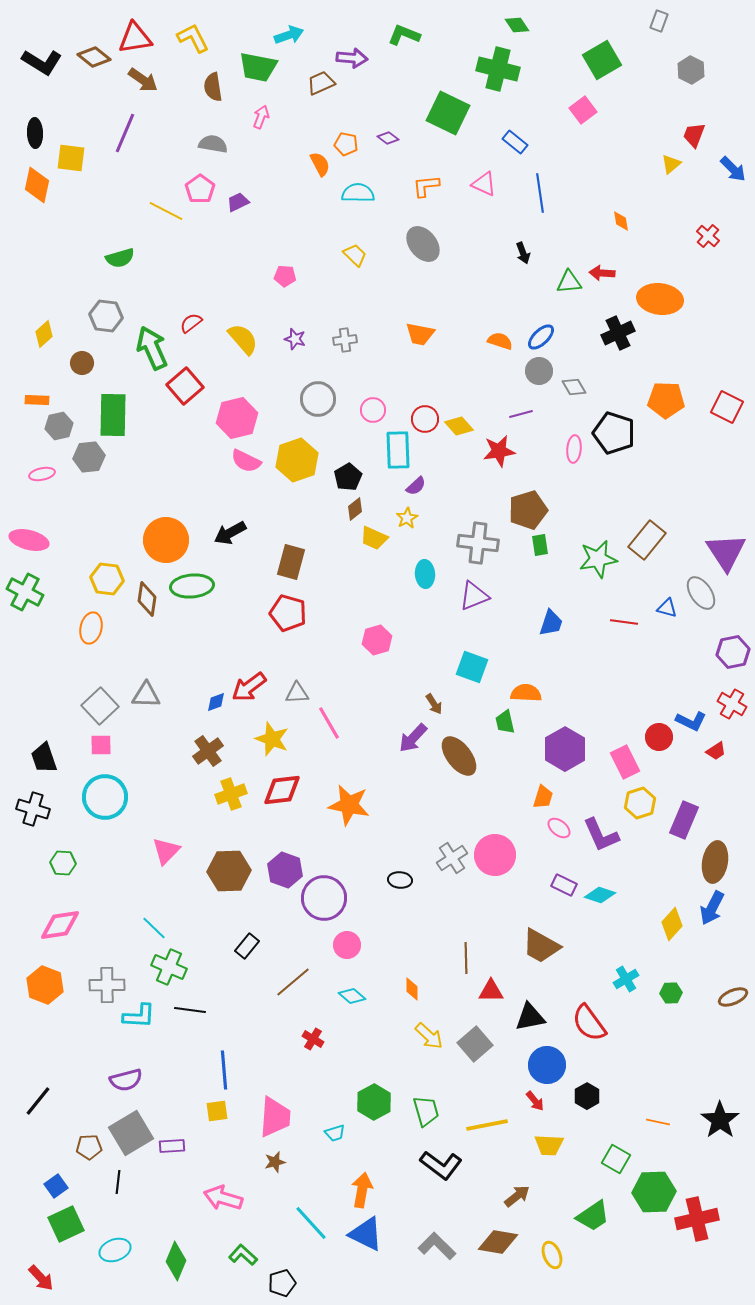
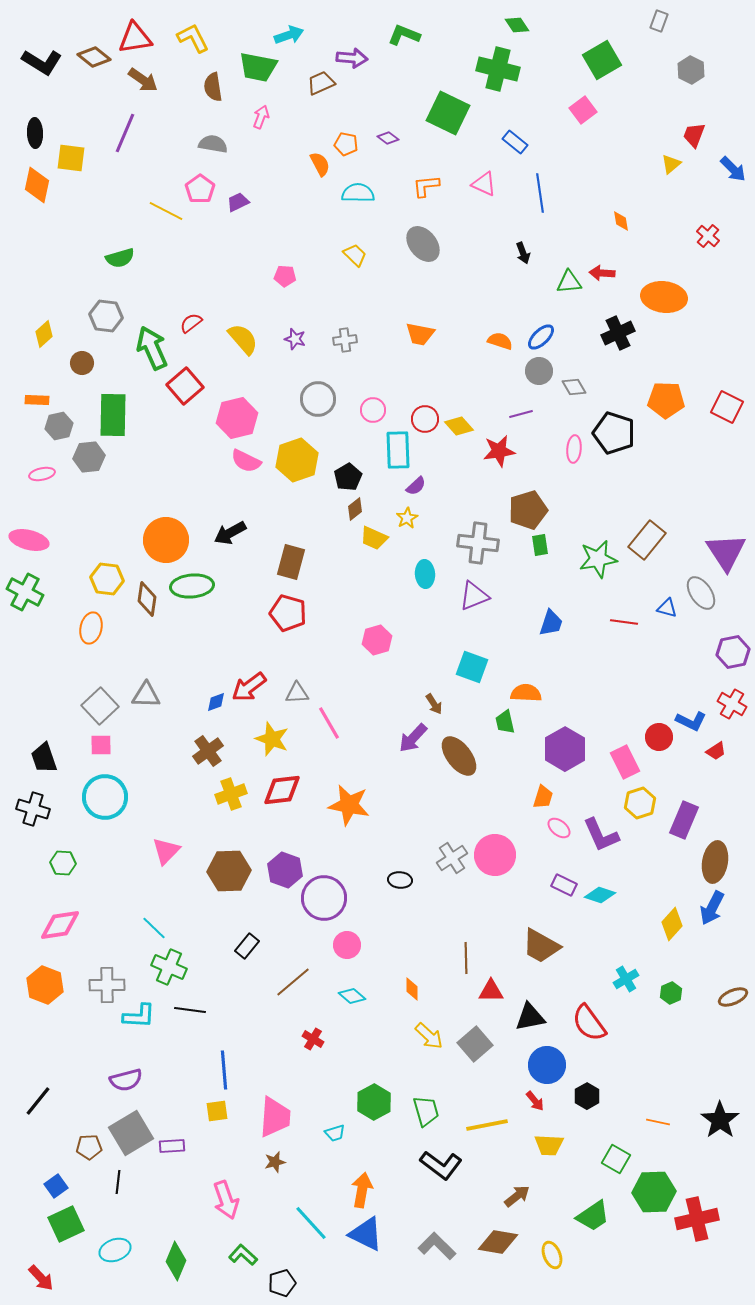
orange ellipse at (660, 299): moved 4 px right, 2 px up
green hexagon at (671, 993): rotated 20 degrees counterclockwise
pink arrow at (223, 1198): moved 3 px right, 2 px down; rotated 126 degrees counterclockwise
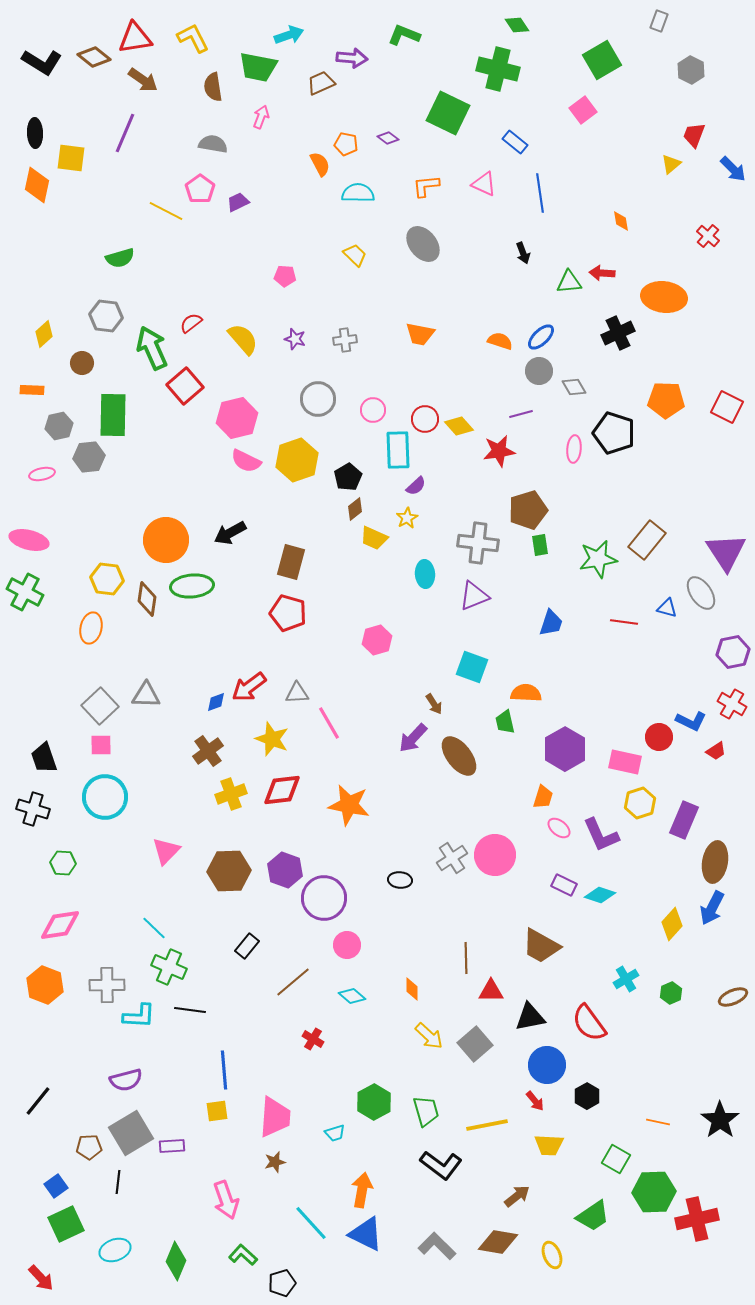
orange rectangle at (37, 400): moved 5 px left, 10 px up
pink rectangle at (625, 762): rotated 52 degrees counterclockwise
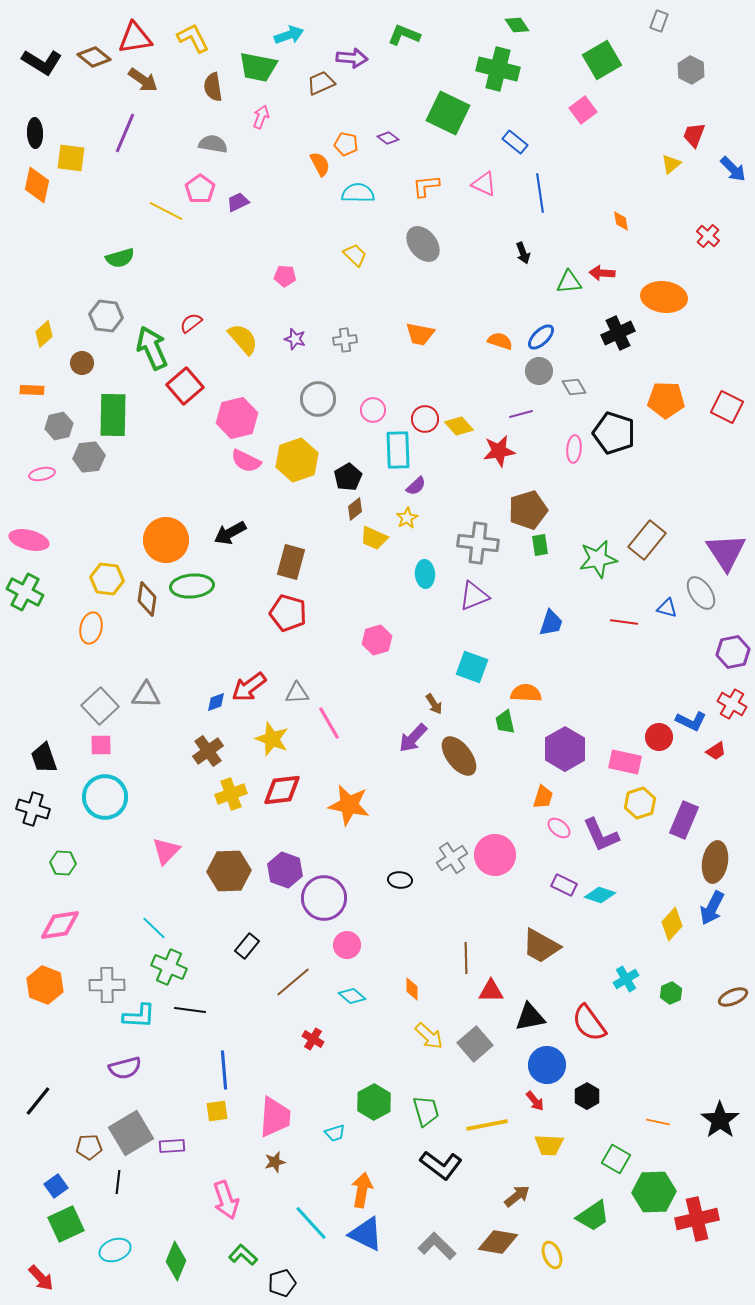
purple semicircle at (126, 1080): moved 1 px left, 12 px up
